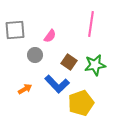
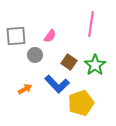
gray square: moved 1 px right, 6 px down
green star: rotated 25 degrees counterclockwise
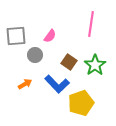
orange arrow: moved 5 px up
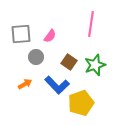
gray square: moved 5 px right, 2 px up
gray circle: moved 1 px right, 2 px down
green star: rotated 15 degrees clockwise
blue L-shape: moved 1 px down
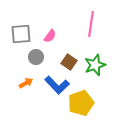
orange arrow: moved 1 px right, 1 px up
